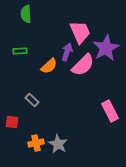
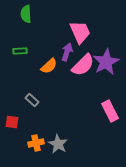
purple star: moved 14 px down
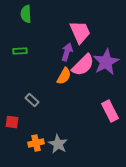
orange semicircle: moved 15 px right, 10 px down; rotated 18 degrees counterclockwise
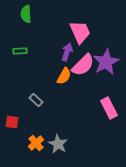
gray rectangle: moved 4 px right
pink rectangle: moved 1 px left, 3 px up
orange cross: rotated 28 degrees counterclockwise
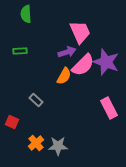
purple arrow: rotated 54 degrees clockwise
purple star: rotated 24 degrees counterclockwise
red square: rotated 16 degrees clockwise
gray star: moved 2 px down; rotated 30 degrees counterclockwise
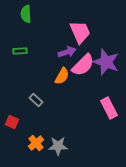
orange semicircle: moved 2 px left
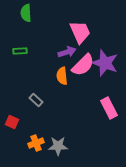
green semicircle: moved 1 px up
purple star: moved 1 px left, 1 px down
orange semicircle: rotated 144 degrees clockwise
orange cross: rotated 21 degrees clockwise
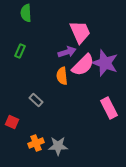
green rectangle: rotated 64 degrees counterclockwise
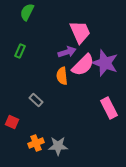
green semicircle: moved 1 px right, 1 px up; rotated 30 degrees clockwise
